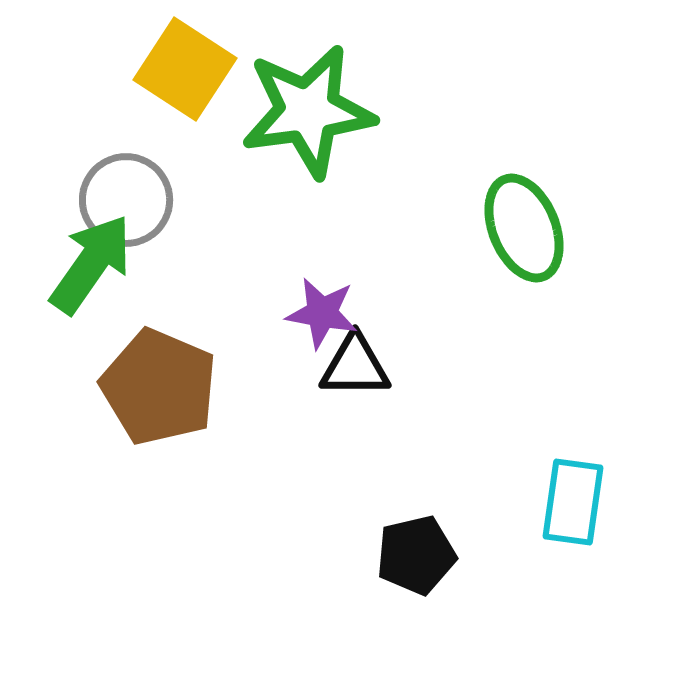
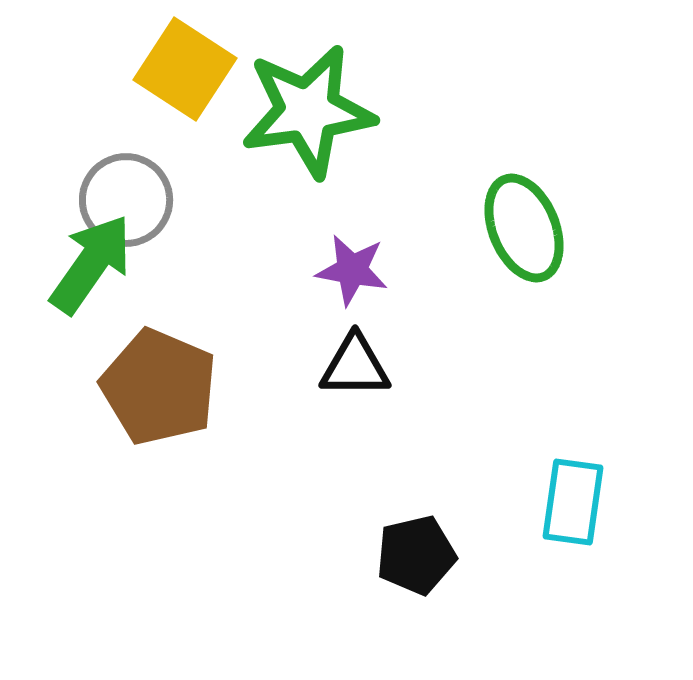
purple star: moved 30 px right, 43 px up
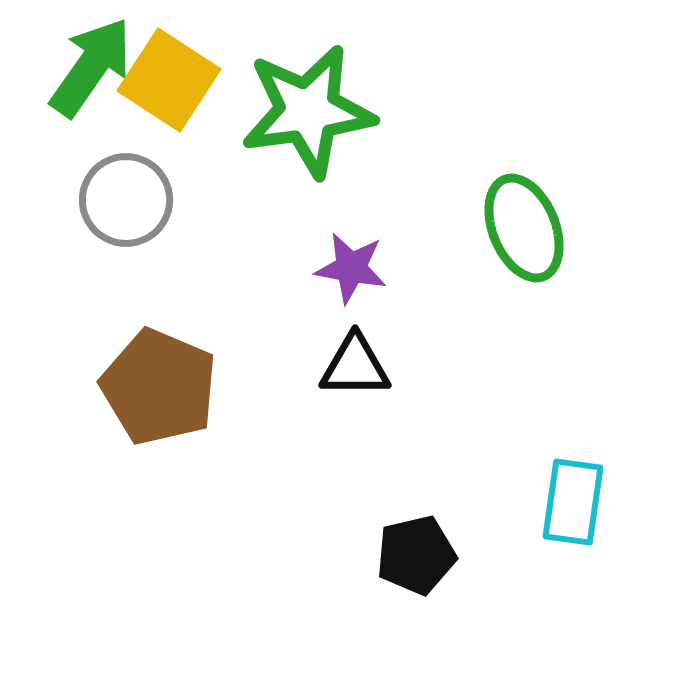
yellow square: moved 16 px left, 11 px down
green arrow: moved 197 px up
purple star: moved 1 px left, 2 px up
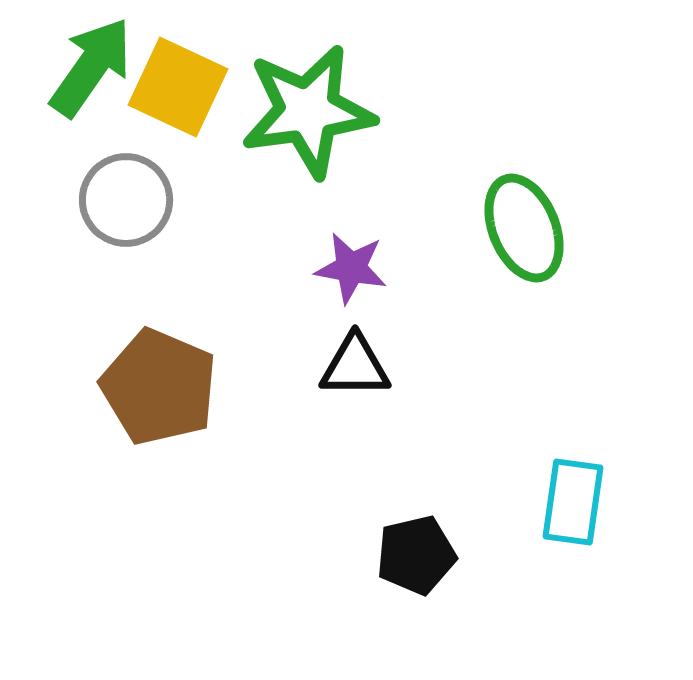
yellow square: moved 9 px right, 7 px down; rotated 8 degrees counterclockwise
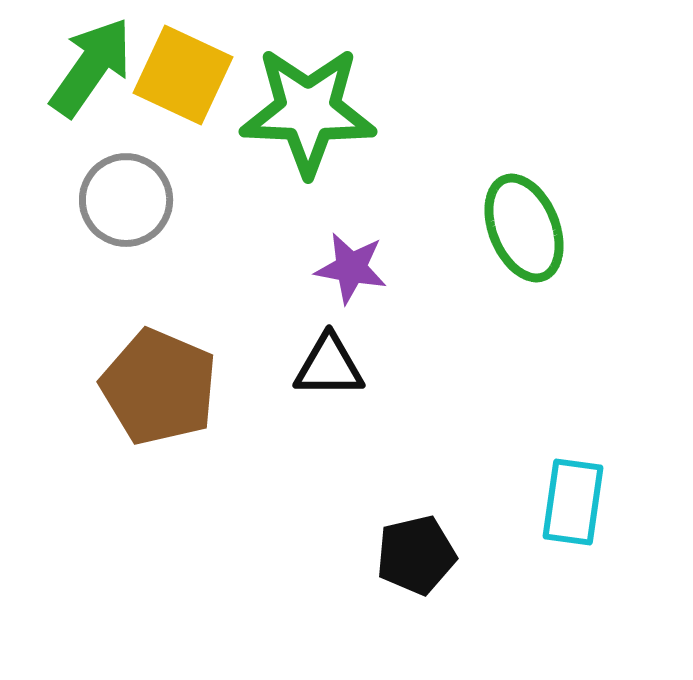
yellow square: moved 5 px right, 12 px up
green star: rotated 10 degrees clockwise
black triangle: moved 26 px left
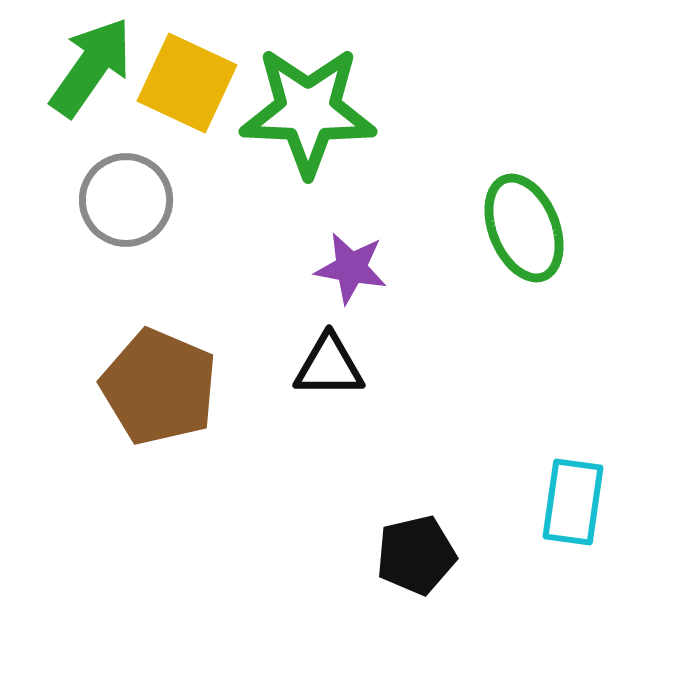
yellow square: moved 4 px right, 8 px down
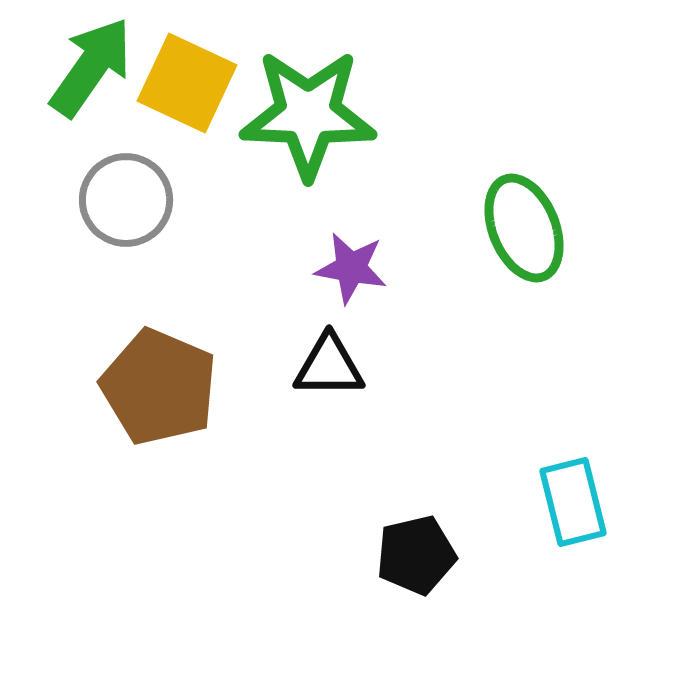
green star: moved 3 px down
cyan rectangle: rotated 22 degrees counterclockwise
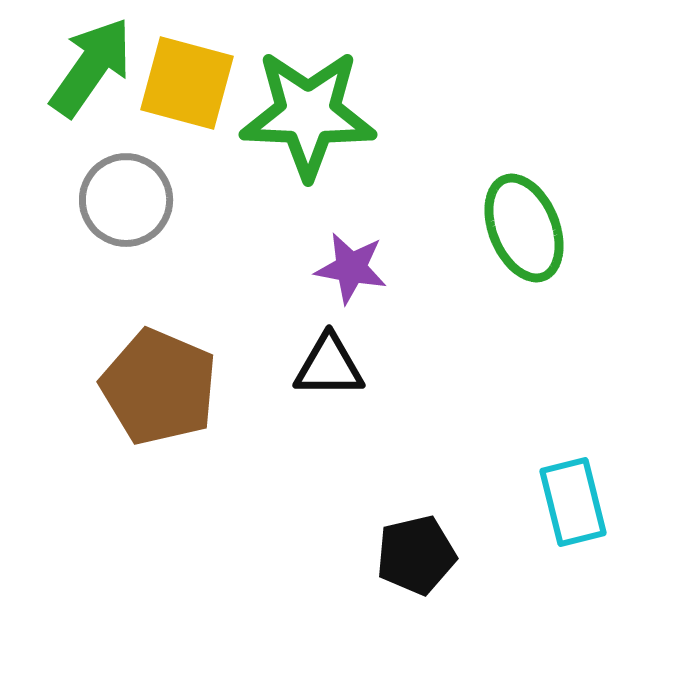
yellow square: rotated 10 degrees counterclockwise
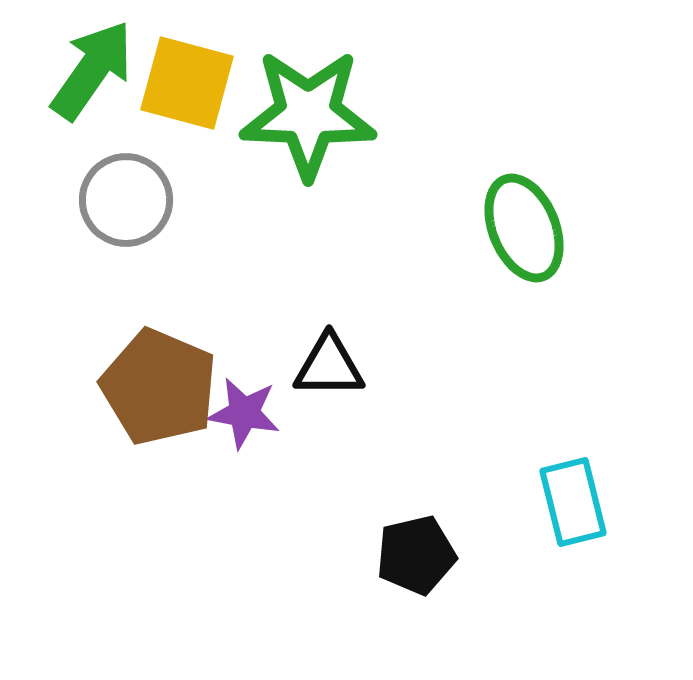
green arrow: moved 1 px right, 3 px down
purple star: moved 107 px left, 145 px down
